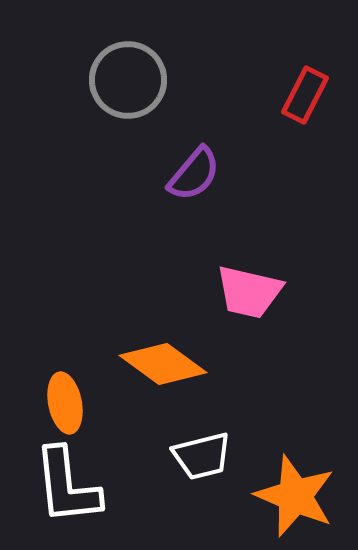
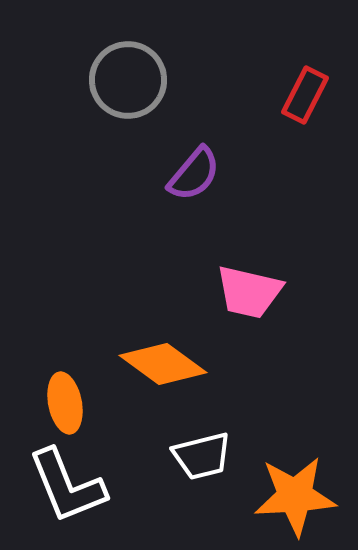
white L-shape: rotated 16 degrees counterclockwise
orange star: rotated 26 degrees counterclockwise
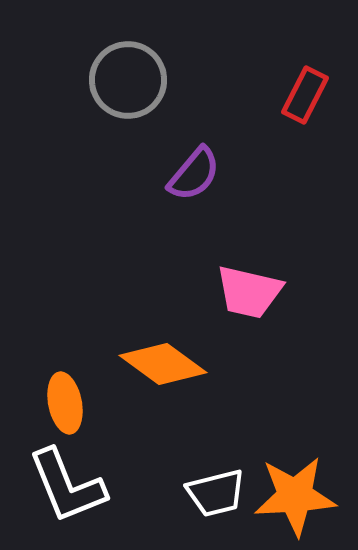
white trapezoid: moved 14 px right, 37 px down
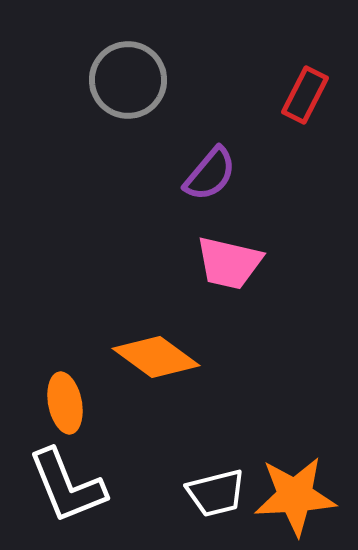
purple semicircle: moved 16 px right
pink trapezoid: moved 20 px left, 29 px up
orange diamond: moved 7 px left, 7 px up
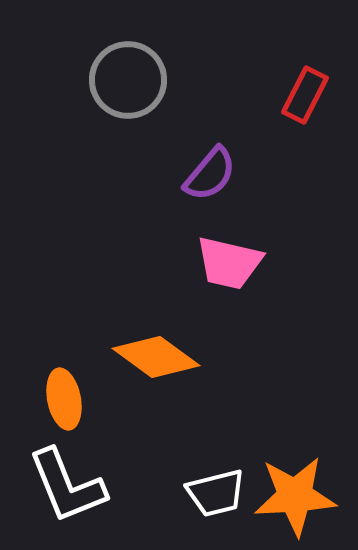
orange ellipse: moved 1 px left, 4 px up
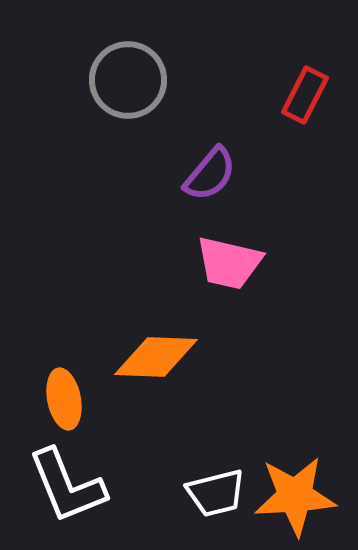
orange diamond: rotated 34 degrees counterclockwise
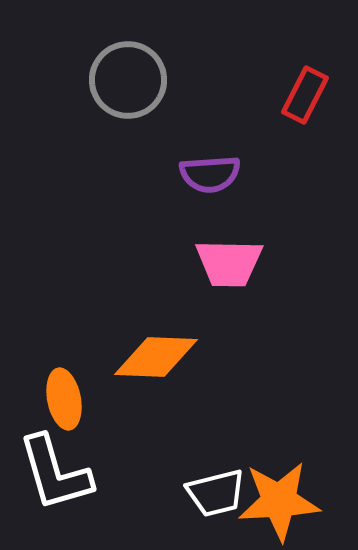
purple semicircle: rotated 46 degrees clockwise
pink trapezoid: rotated 12 degrees counterclockwise
white L-shape: moved 12 px left, 13 px up; rotated 6 degrees clockwise
orange star: moved 16 px left, 5 px down
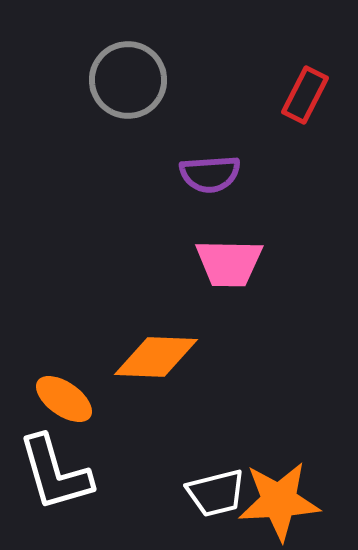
orange ellipse: rotated 44 degrees counterclockwise
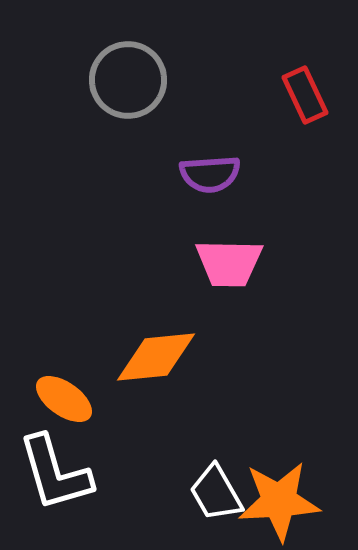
red rectangle: rotated 52 degrees counterclockwise
orange diamond: rotated 8 degrees counterclockwise
white trapezoid: rotated 74 degrees clockwise
